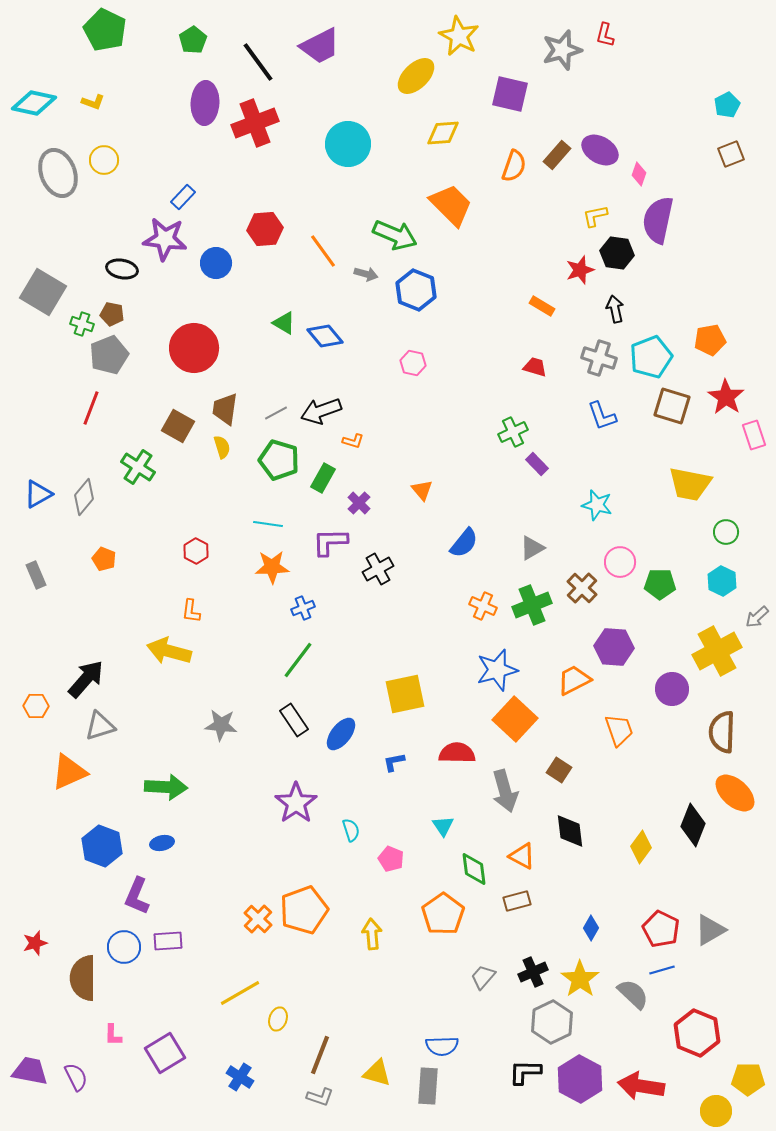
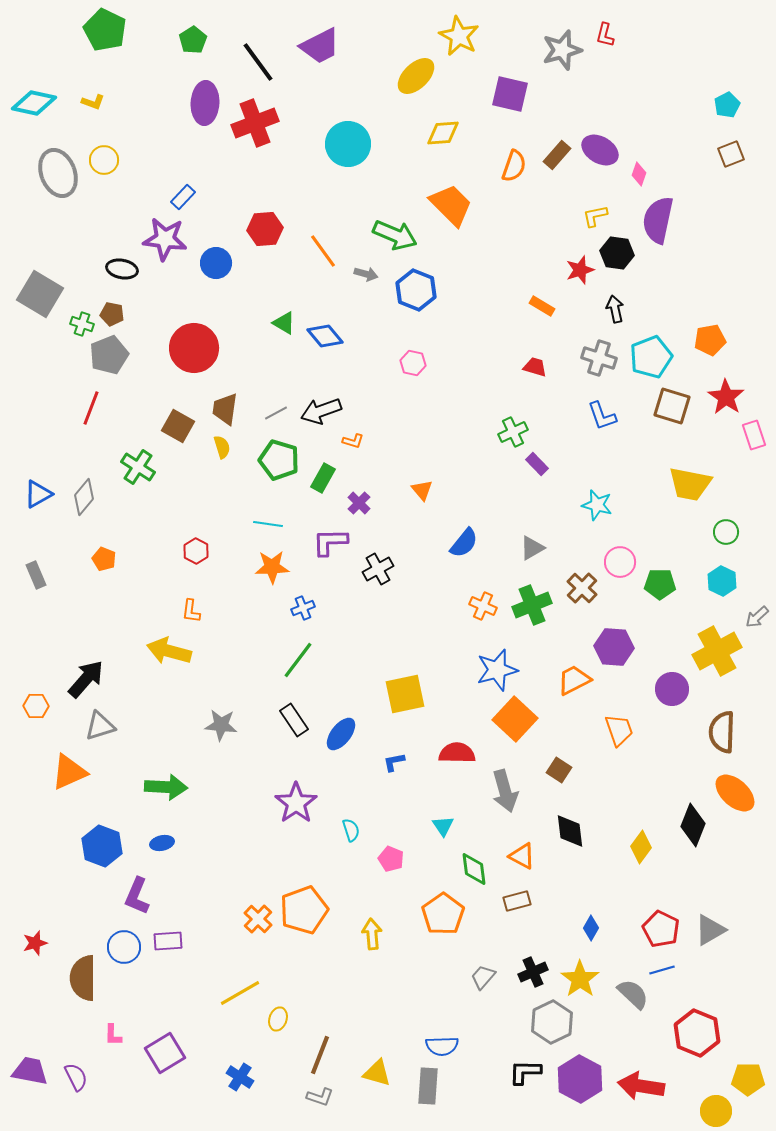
gray square at (43, 292): moved 3 px left, 2 px down
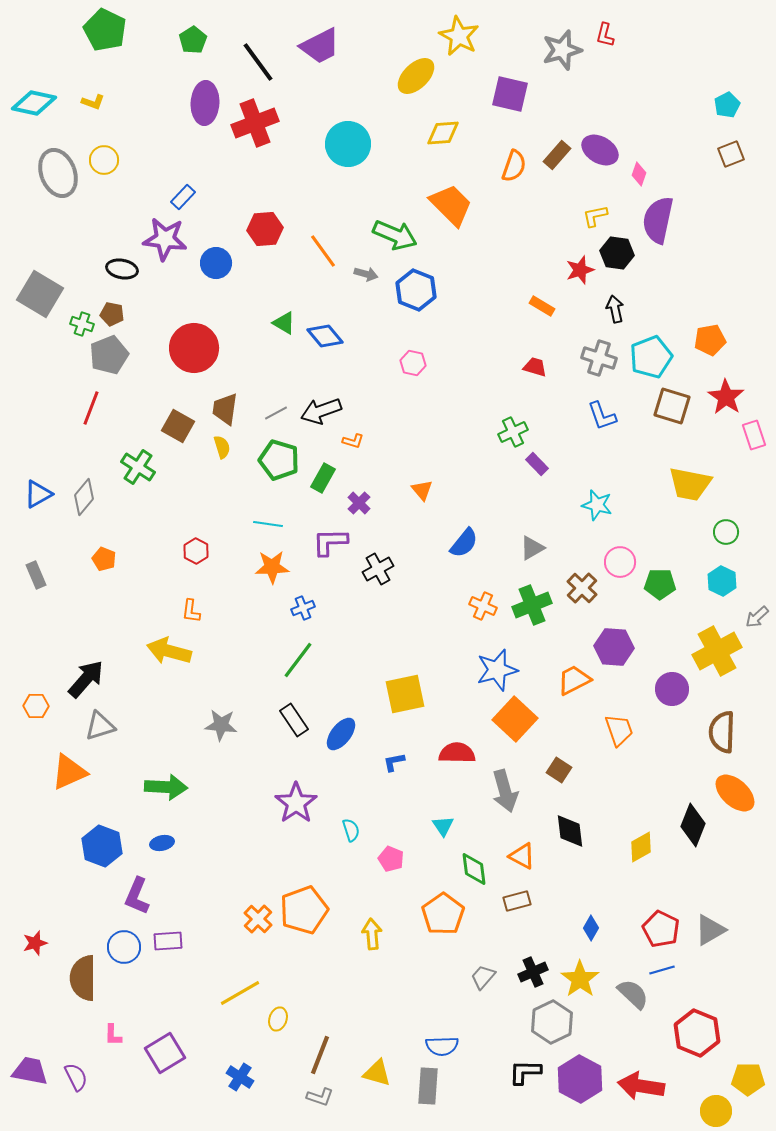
yellow diamond at (641, 847): rotated 24 degrees clockwise
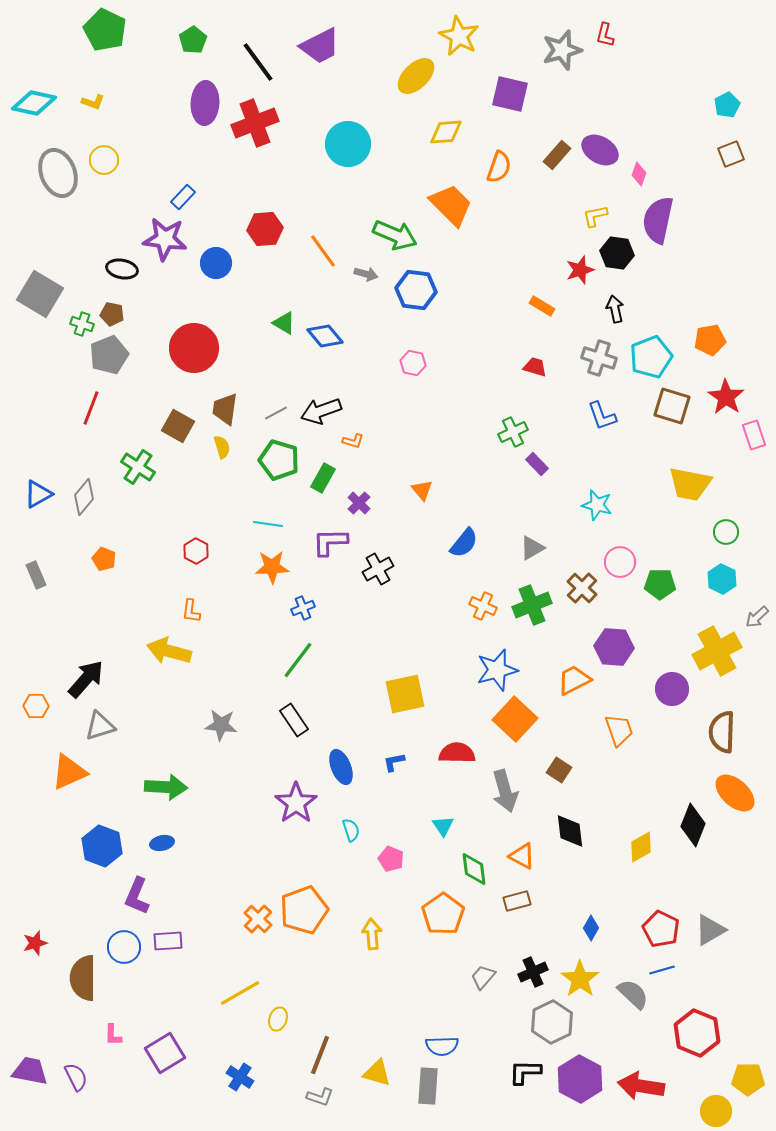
yellow diamond at (443, 133): moved 3 px right, 1 px up
orange semicircle at (514, 166): moved 15 px left, 1 px down
blue hexagon at (416, 290): rotated 15 degrees counterclockwise
cyan hexagon at (722, 581): moved 2 px up
blue ellipse at (341, 734): moved 33 px down; rotated 60 degrees counterclockwise
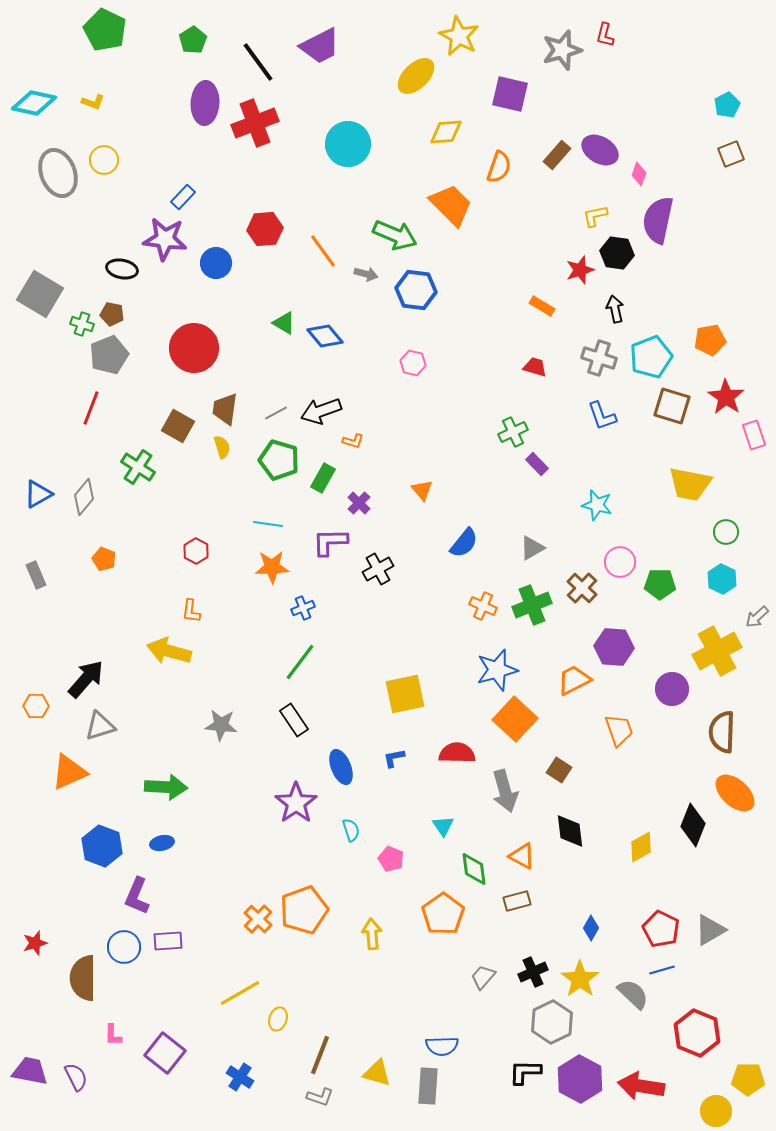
green line at (298, 660): moved 2 px right, 2 px down
blue L-shape at (394, 762): moved 4 px up
purple square at (165, 1053): rotated 21 degrees counterclockwise
